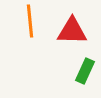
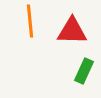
green rectangle: moved 1 px left
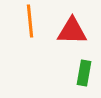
green rectangle: moved 2 px down; rotated 15 degrees counterclockwise
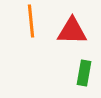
orange line: moved 1 px right
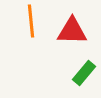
green rectangle: rotated 30 degrees clockwise
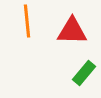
orange line: moved 4 px left
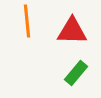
green rectangle: moved 8 px left
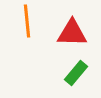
red triangle: moved 2 px down
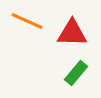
orange line: rotated 60 degrees counterclockwise
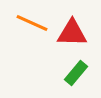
orange line: moved 5 px right, 2 px down
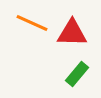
green rectangle: moved 1 px right, 1 px down
